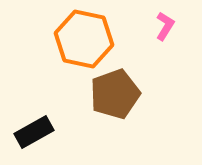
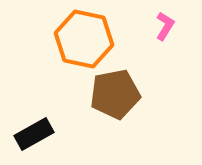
brown pentagon: rotated 9 degrees clockwise
black rectangle: moved 2 px down
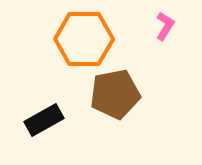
orange hexagon: rotated 12 degrees counterclockwise
black rectangle: moved 10 px right, 14 px up
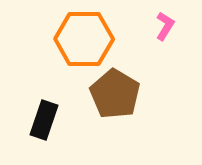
brown pentagon: rotated 30 degrees counterclockwise
black rectangle: rotated 42 degrees counterclockwise
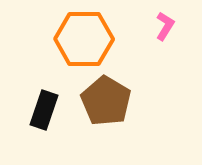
brown pentagon: moved 9 px left, 7 px down
black rectangle: moved 10 px up
